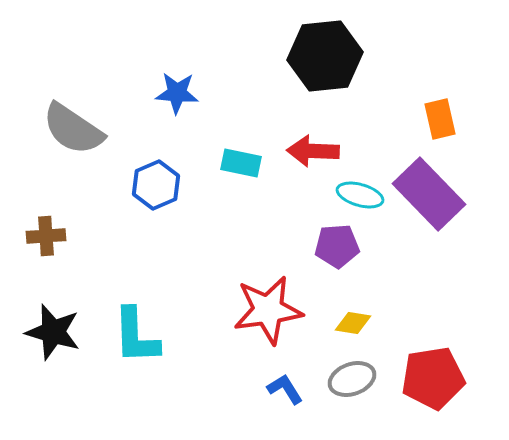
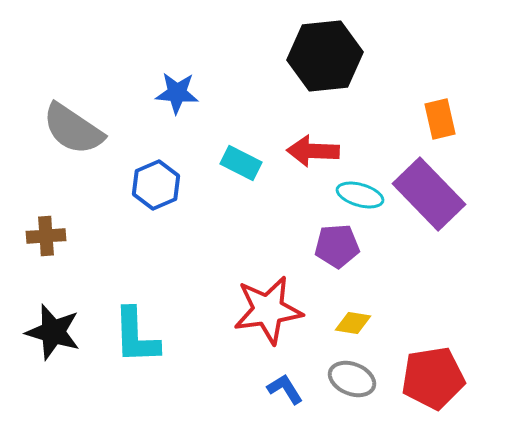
cyan rectangle: rotated 15 degrees clockwise
gray ellipse: rotated 42 degrees clockwise
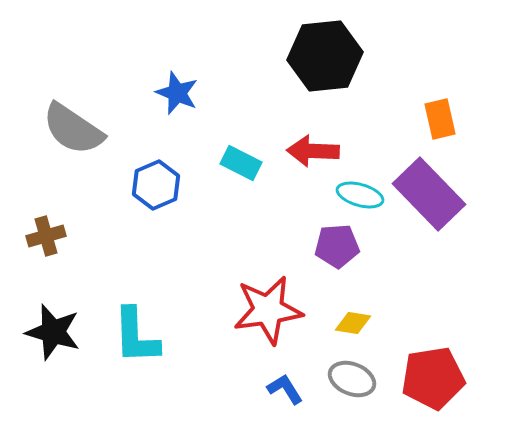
blue star: rotated 18 degrees clockwise
brown cross: rotated 12 degrees counterclockwise
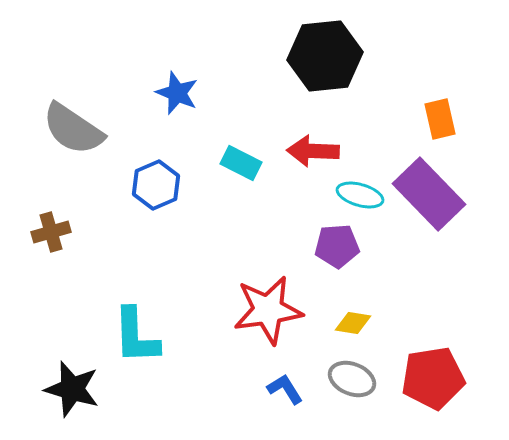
brown cross: moved 5 px right, 4 px up
black star: moved 19 px right, 57 px down
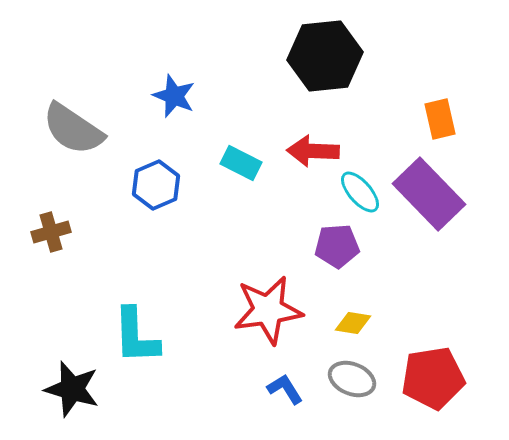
blue star: moved 3 px left, 3 px down
cyan ellipse: moved 3 px up; rotated 33 degrees clockwise
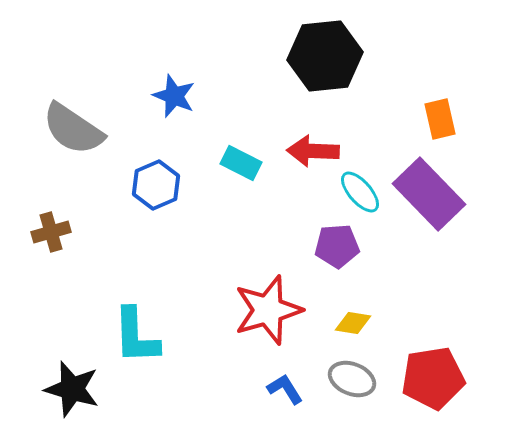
red star: rotated 8 degrees counterclockwise
